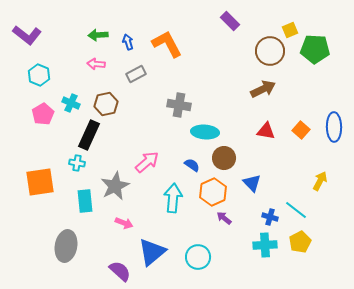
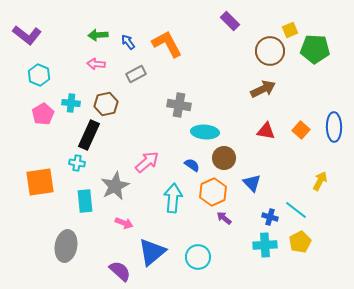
blue arrow at (128, 42): rotated 21 degrees counterclockwise
cyan cross at (71, 103): rotated 18 degrees counterclockwise
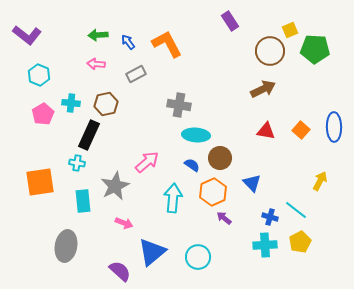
purple rectangle at (230, 21): rotated 12 degrees clockwise
cyan ellipse at (205, 132): moved 9 px left, 3 px down
brown circle at (224, 158): moved 4 px left
cyan rectangle at (85, 201): moved 2 px left
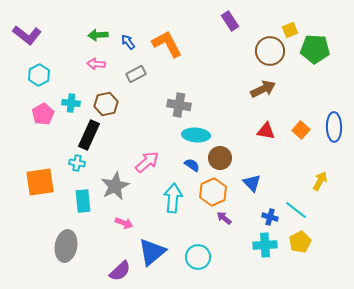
cyan hexagon at (39, 75): rotated 10 degrees clockwise
purple semicircle at (120, 271): rotated 95 degrees clockwise
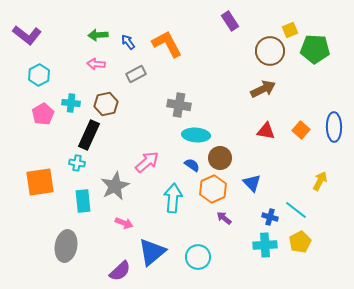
orange hexagon at (213, 192): moved 3 px up
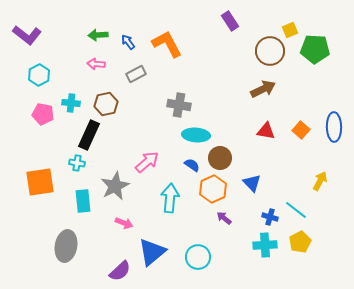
pink pentagon at (43, 114): rotated 30 degrees counterclockwise
cyan arrow at (173, 198): moved 3 px left
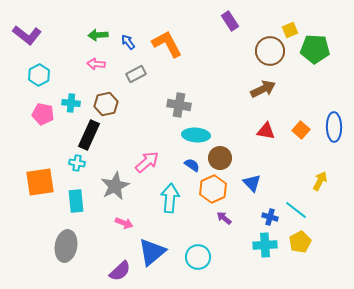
cyan rectangle at (83, 201): moved 7 px left
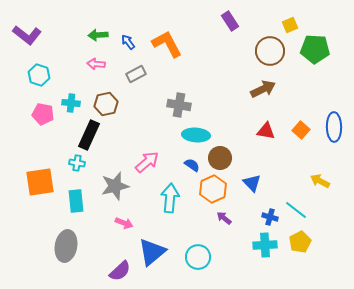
yellow square at (290, 30): moved 5 px up
cyan hexagon at (39, 75): rotated 15 degrees counterclockwise
yellow arrow at (320, 181): rotated 90 degrees counterclockwise
gray star at (115, 186): rotated 12 degrees clockwise
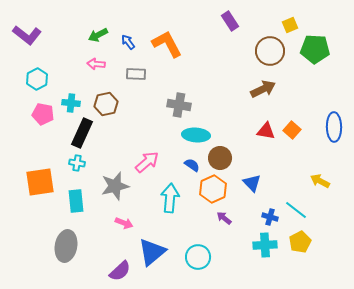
green arrow at (98, 35): rotated 24 degrees counterclockwise
gray rectangle at (136, 74): rotated 30 degrees clockwise
cyan hexagon at (39, 75): moved 2 px left, 4 px down; rotated 15 degrees clockwise
orange square at (301, 130): moved 9 px left
black rectangle at (89, 135): moved 7 px left, 2 px up
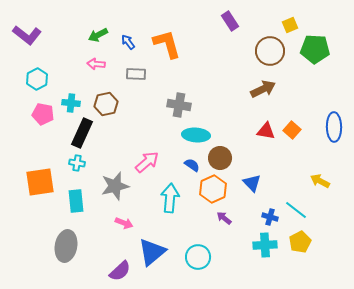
orange L-shape at (167, 44): rotated 12 degrees clockwise
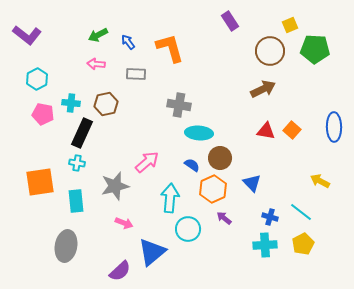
orange L-shape at (167, 44): moved 3 px right, 4 px down
cyan ellipse at (196, 135): moved 3 px right, 2 px up
cyan line at (296, 210): moved 5 px right, 2 px down
yellow pentagon at (300, 242): moved 3 px right, 2 px down
cyan circle at (198, 257): moved 10 px left, 28 px up
